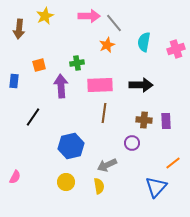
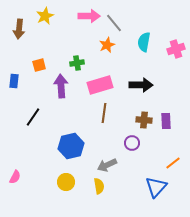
pink rectangle: rotated 15 degrees counterclockwise
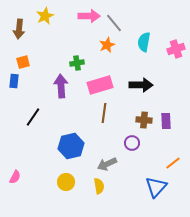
orange square: moved 16 px left, 3 px up
gray arrow: moved 1 px up
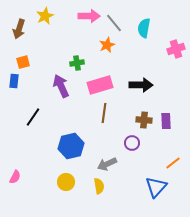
brown arrow: rotated 12 degrees clockwise
cyan semicircle: moved 14 px up
purple arrow: rotated 20 degrees counterclockwise
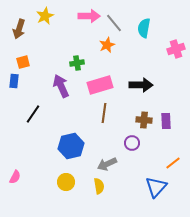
black line: moved 3 px up
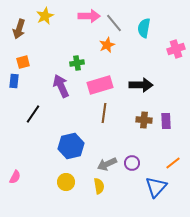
purple circle: moved 20 px down
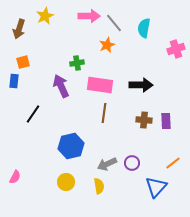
pink rectangle: rotated 25 degrees clockwise
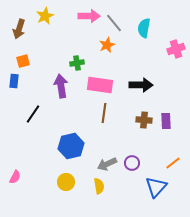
orange square: moved 1 px up
purple arrow: rotated 15 degrees clockwise
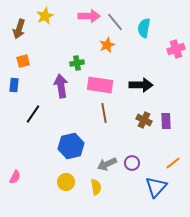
gray line: moved 1 px right, 1 px up
blue rectangle: moved 4 px down
brown line: rotated 18 degrees counterclockwise
brown cross: rotated 21 degrees clockwise
yellow semicircle: moved 3 px left, 1 px down
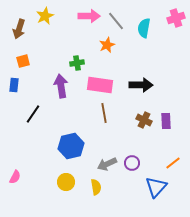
gray line: moved 1 px right, 1 px up
pink cross: moved 31 px up
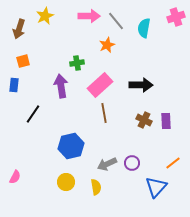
pink cross: moved 1 px up
pink rectangle: rotated 50 degrees counterclockwise
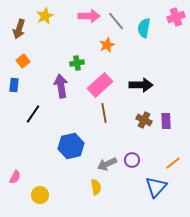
orange square: rotated 24 degrees counterclockwise
purple circle: moved 3 px up
yellow circle: moved 26 px left, 13 px down
